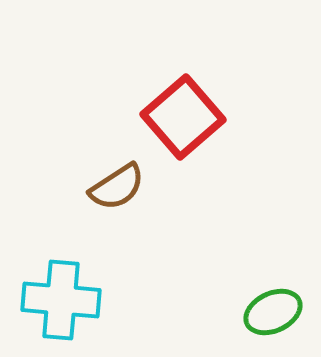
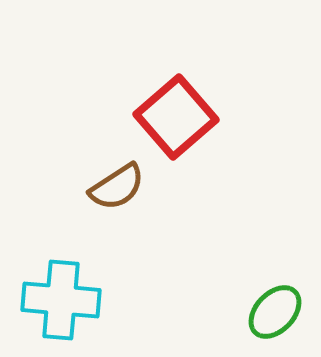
red square: moved 7 px left
green ellipse: moved 2 px right; rotated 22 degrees counterclockwise
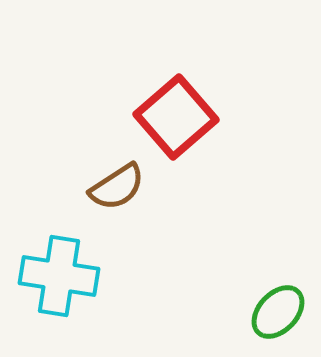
cyan cross: moved 2 px left, 24 px up; rotated 4 degrees clockwise
green ellipse: moved 3 px right
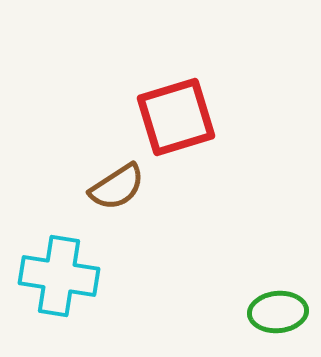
red square: rotated 24 degrees clockwise
green ellipse: rotated 42 degrees clockwise
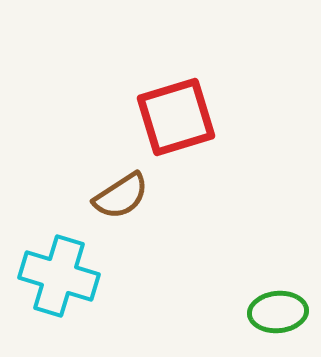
brown semicircle: moved 4 px right, 9 px down
cyan cross: rotated 8 degrees clockwise
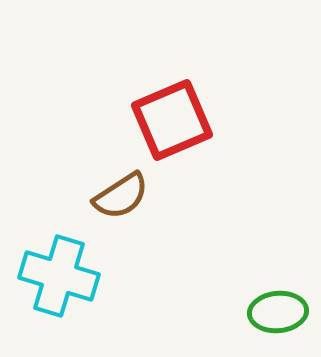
red square: moved 4 px left, 3 px down; rotated 6 degrees counterclockwise
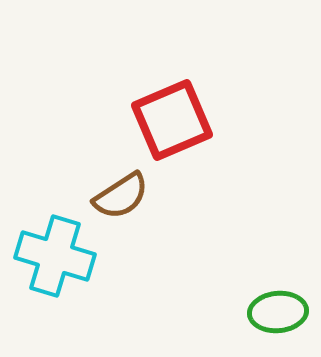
cyan cross: moved 4 px left, 20 px up
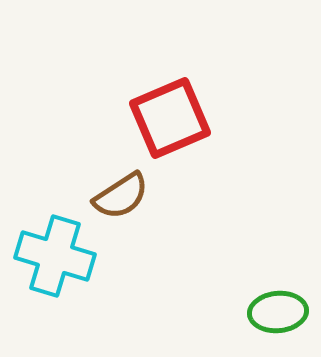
red square: moved 2 px left, 2 px up
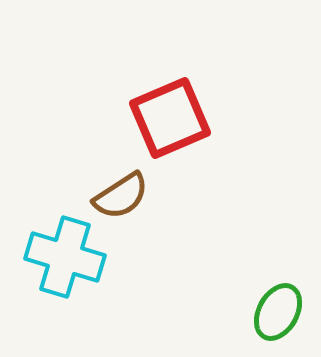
cyan cross: moved 10 px right, 1 px down
green ellipse: rotated 56 degrees counterclockwise
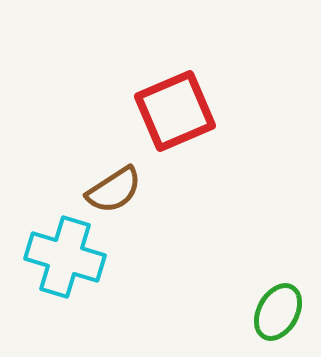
red square: moved 5 px right, 7 px up
brown semicircle: moved 7 px left, 6 px up
